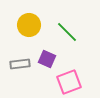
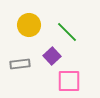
purple square: moved 5 px right, 3 px up; rotated 24 degrees clockwise
pink square: moved 1 px up; rotated 20 degrees clockwise
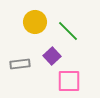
yellow circle: moved 6 px right, 3 px up
green line: moved 1 px right, 1 px up
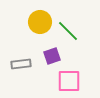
yellow circle: moved 5 px right
purple square: rotated 24 degrees clockwise
gray rectangle: moved 1 px right
